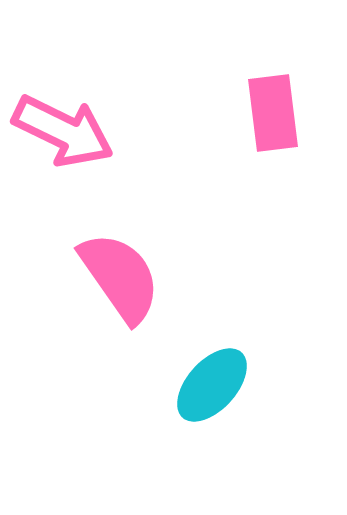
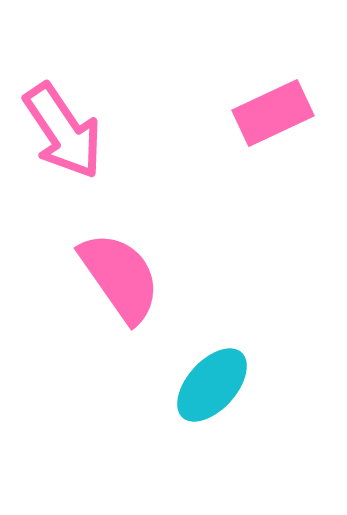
pink rectangle: rotated 72 degrees clockwise
pink arrow: rotated 30 degrees clockwise
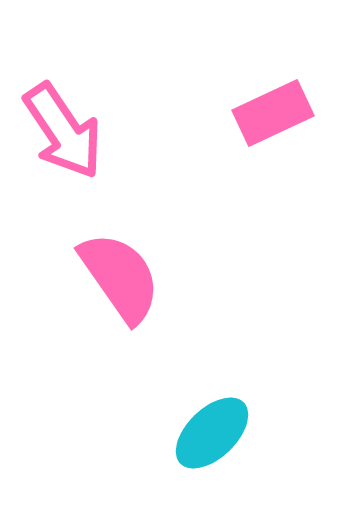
cyan ellipse: moved 48 px down; rotated 4 degrees clockwise
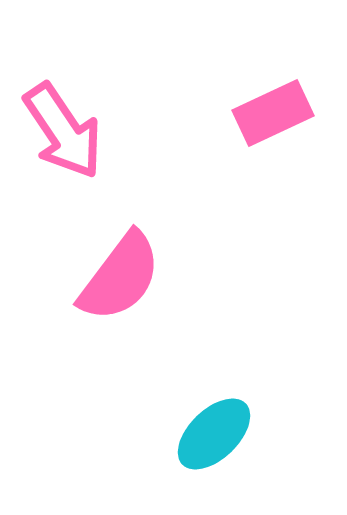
pink semicircle: rotated 72 degrees clockwise
cyan ellipse: moved 2 px right, 1 px down
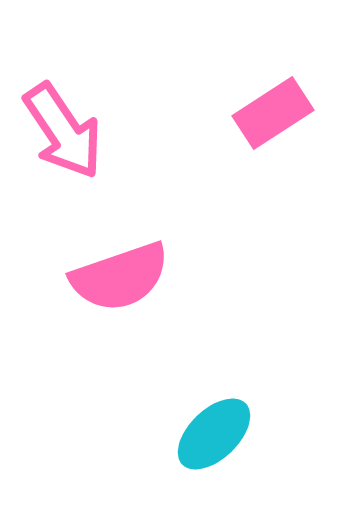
pink rectangle: rotated 8 degrees counterclockwise
pink semicircle: rotated 34 degrees clockwise
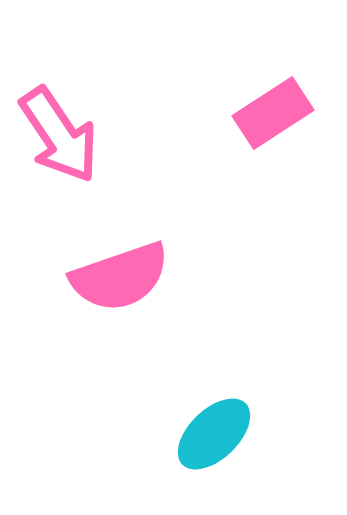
pink arrow: moved 4 px left, 4 px down
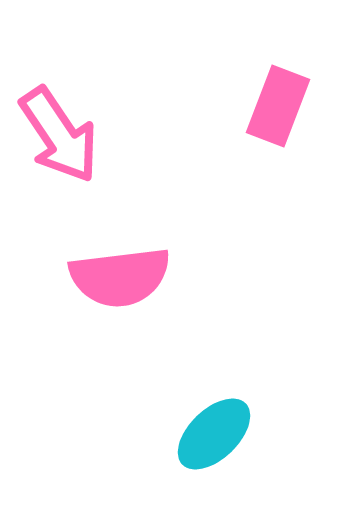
pink rectangle: moved 5 px right, 7 px up; rotated 36 degrees counterclockwise
pink semicircle: rotated 12 degrees clockwise
